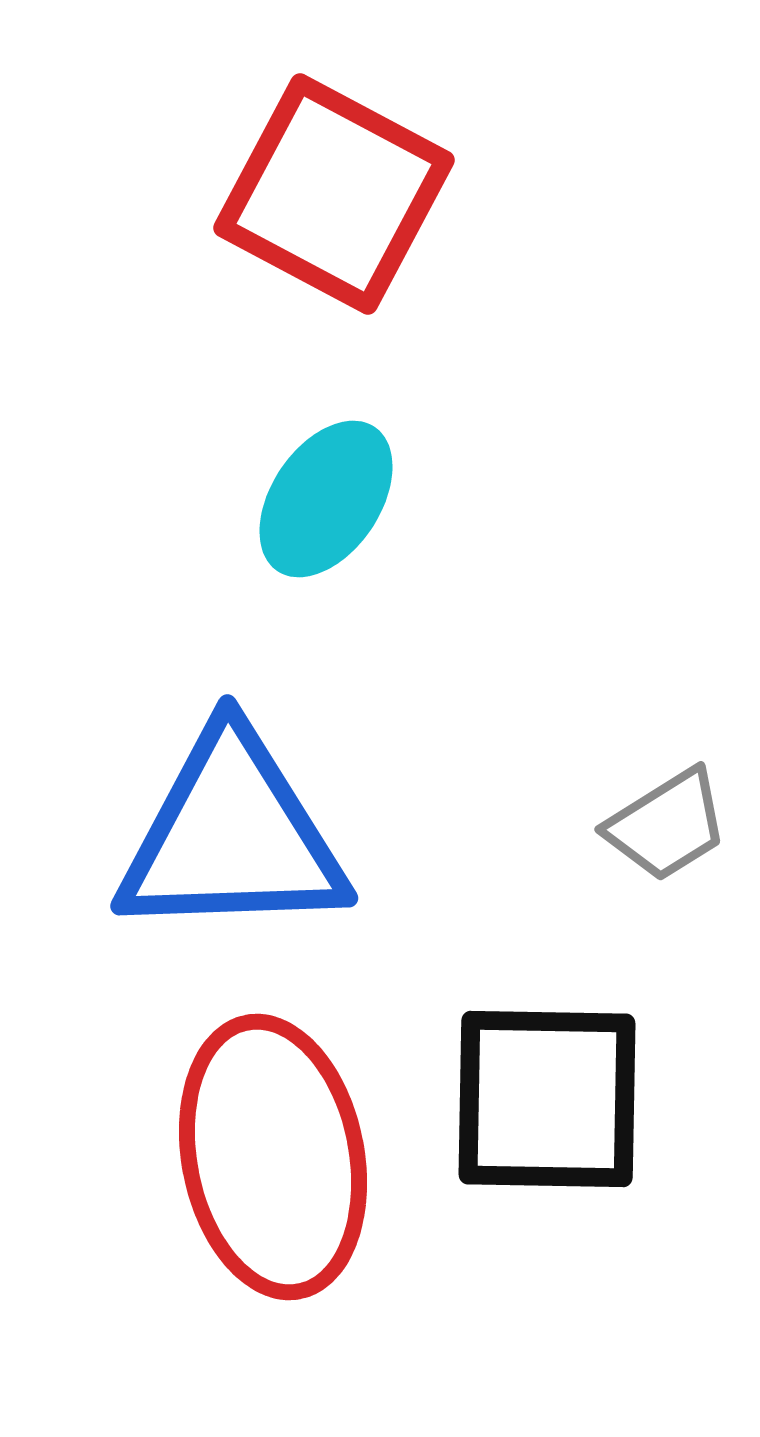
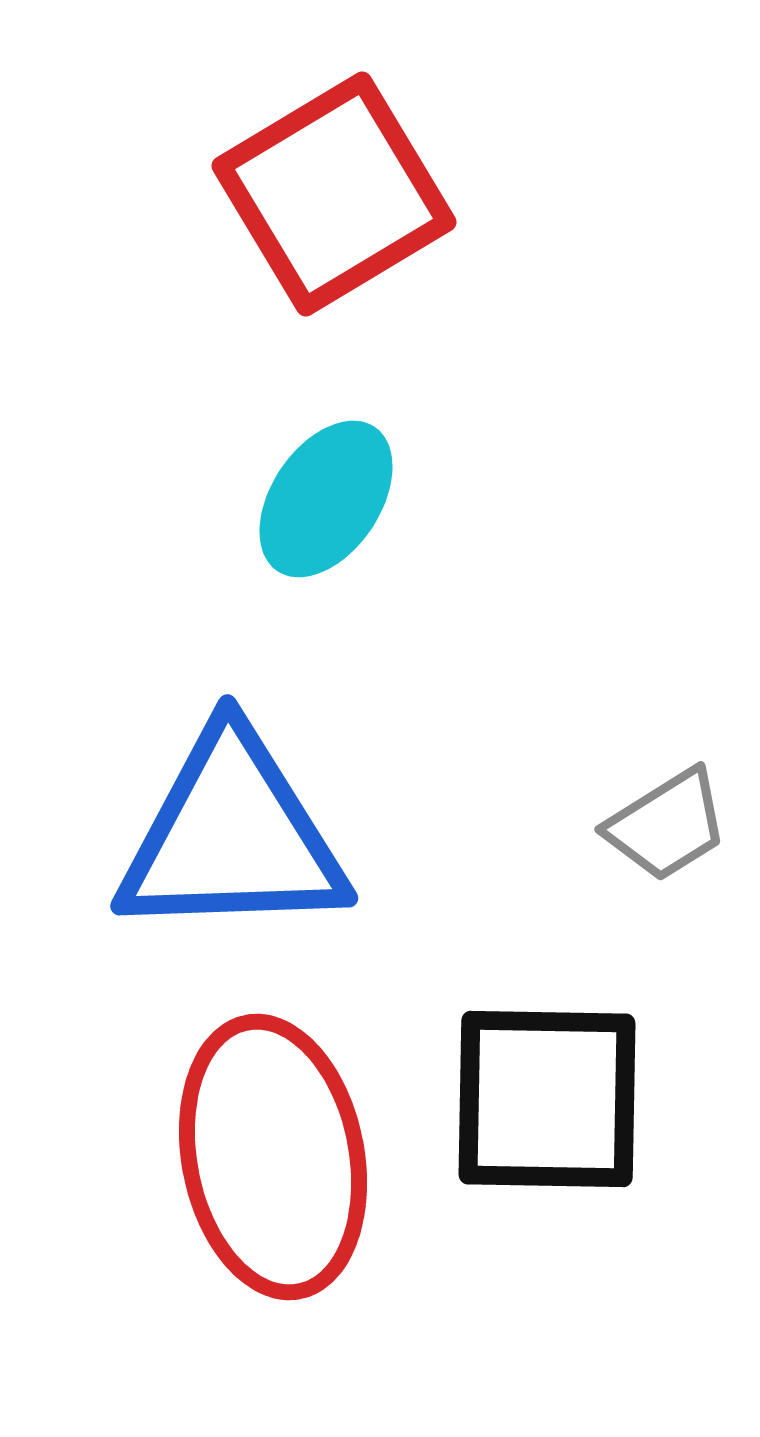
red square: rotated 31 degrees clockwise
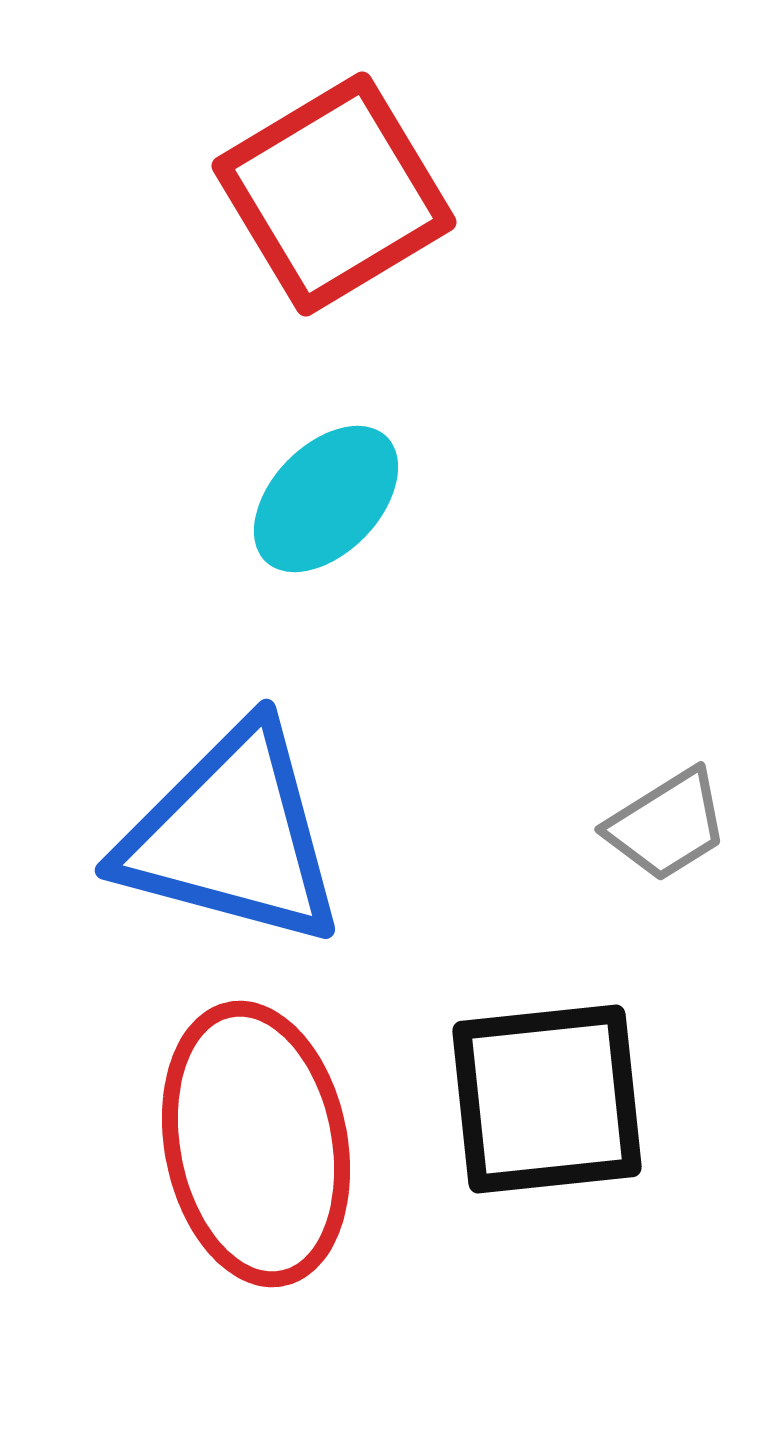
cyan ellipse: rotated 10 degrees clockwise
blue triangle: rotated 17 degrees clockwise
black square: rotated 7 degrees counterclockwise
red ellipse: moved 17 px left, 13 px up
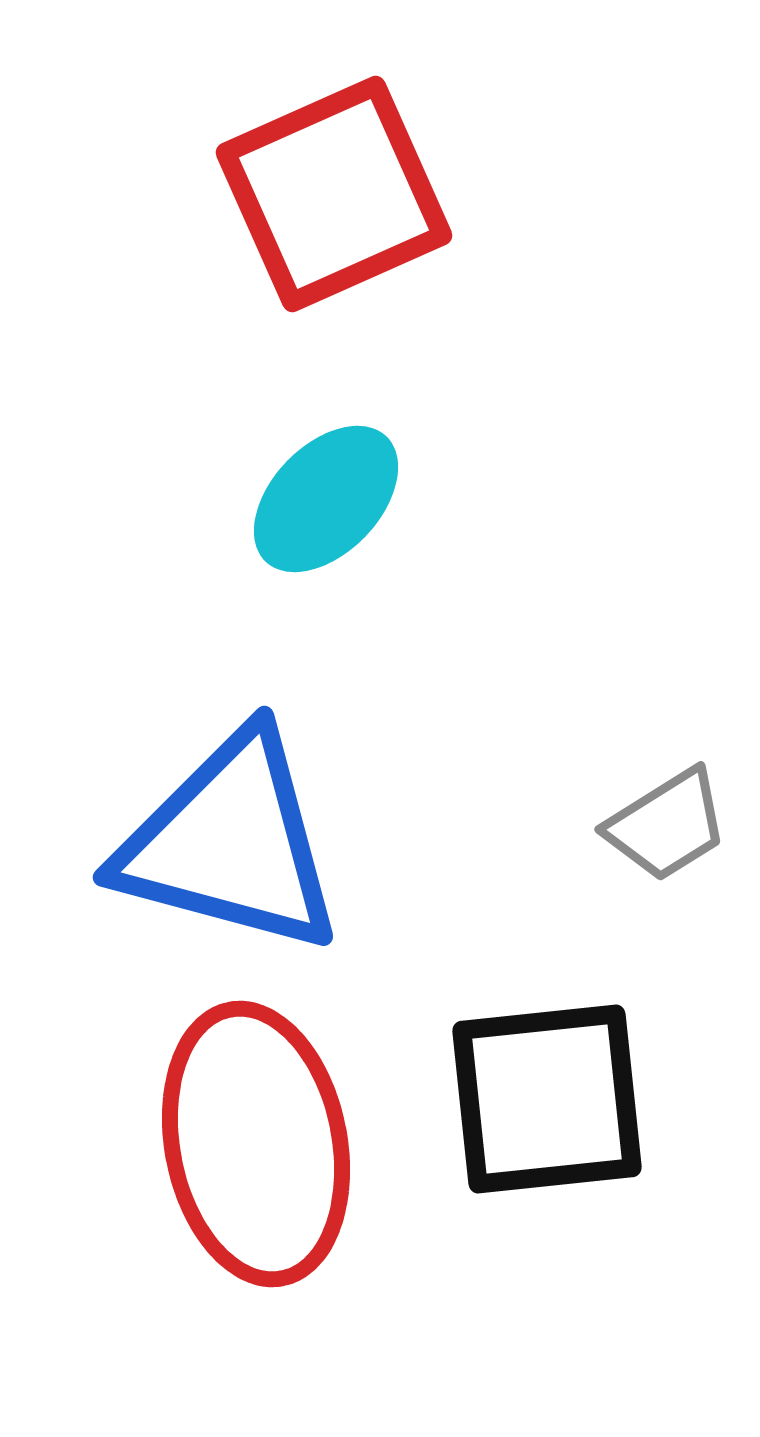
red square: rotated 7 degrees clockwise
blue triangle: moved 2 px left, 7 px down
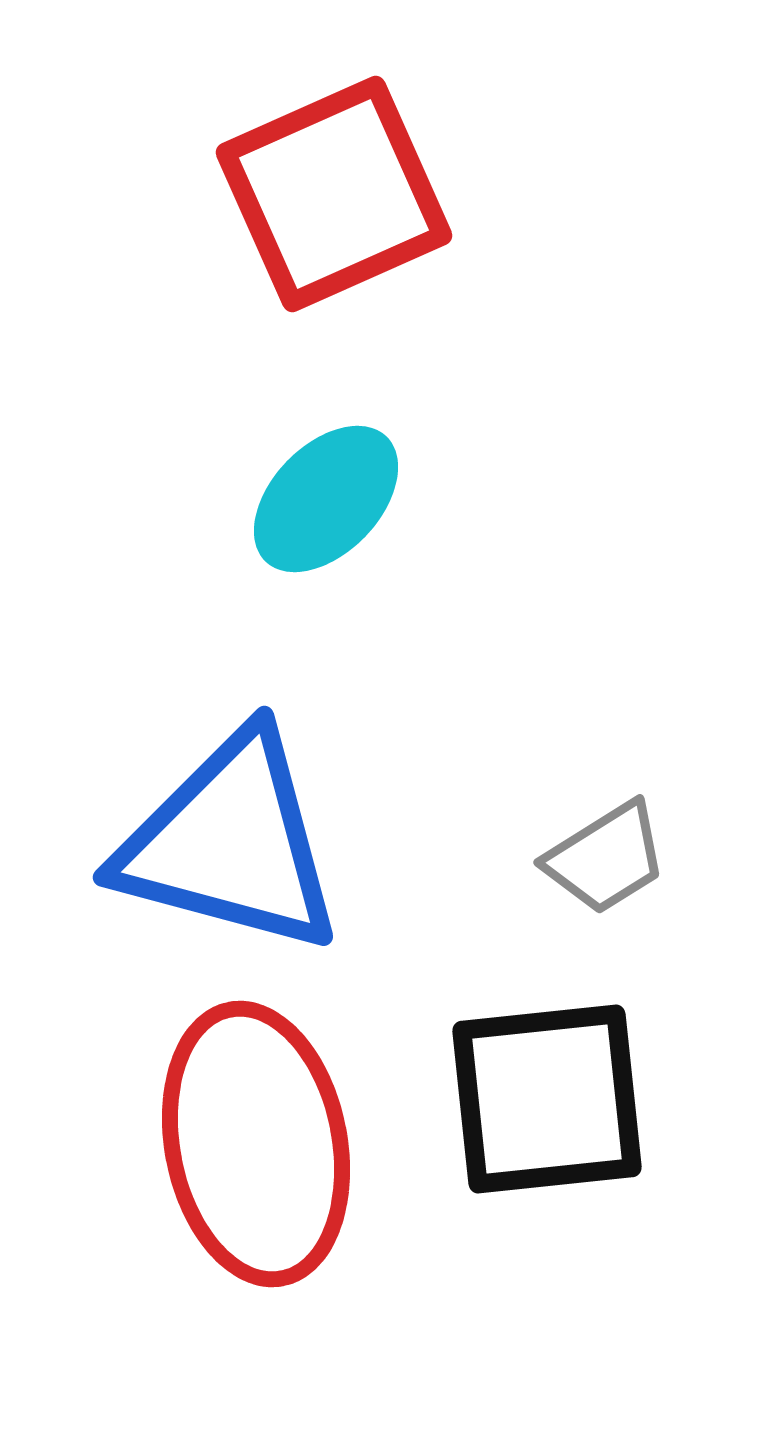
gray trapezoid: moved 61 px left, 33 px down
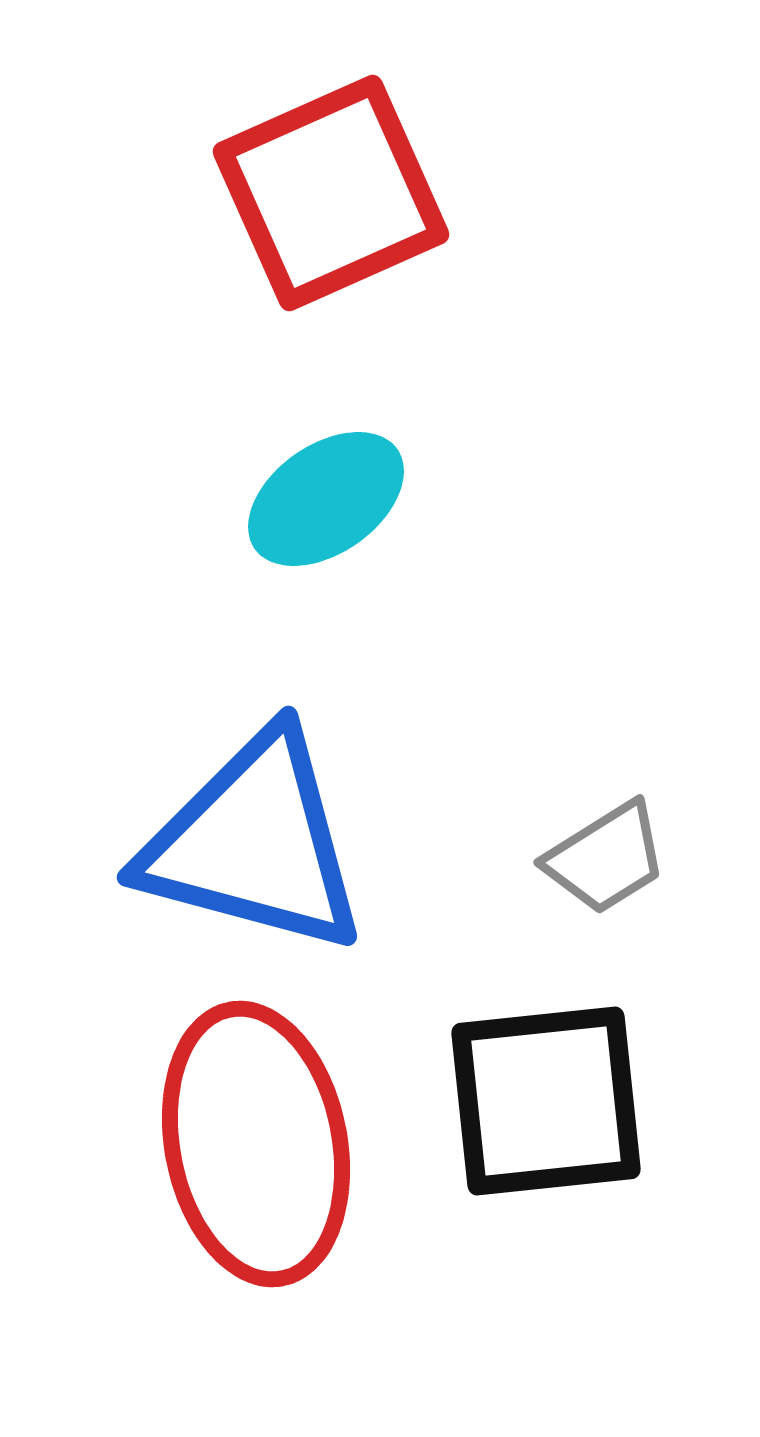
red square: moved 3 px left, 1 px up
cyan ellipse: rotated 11 degrees clockwise
blue triangle: moved 24 px right
black square: moved 1 px left, 2 px down
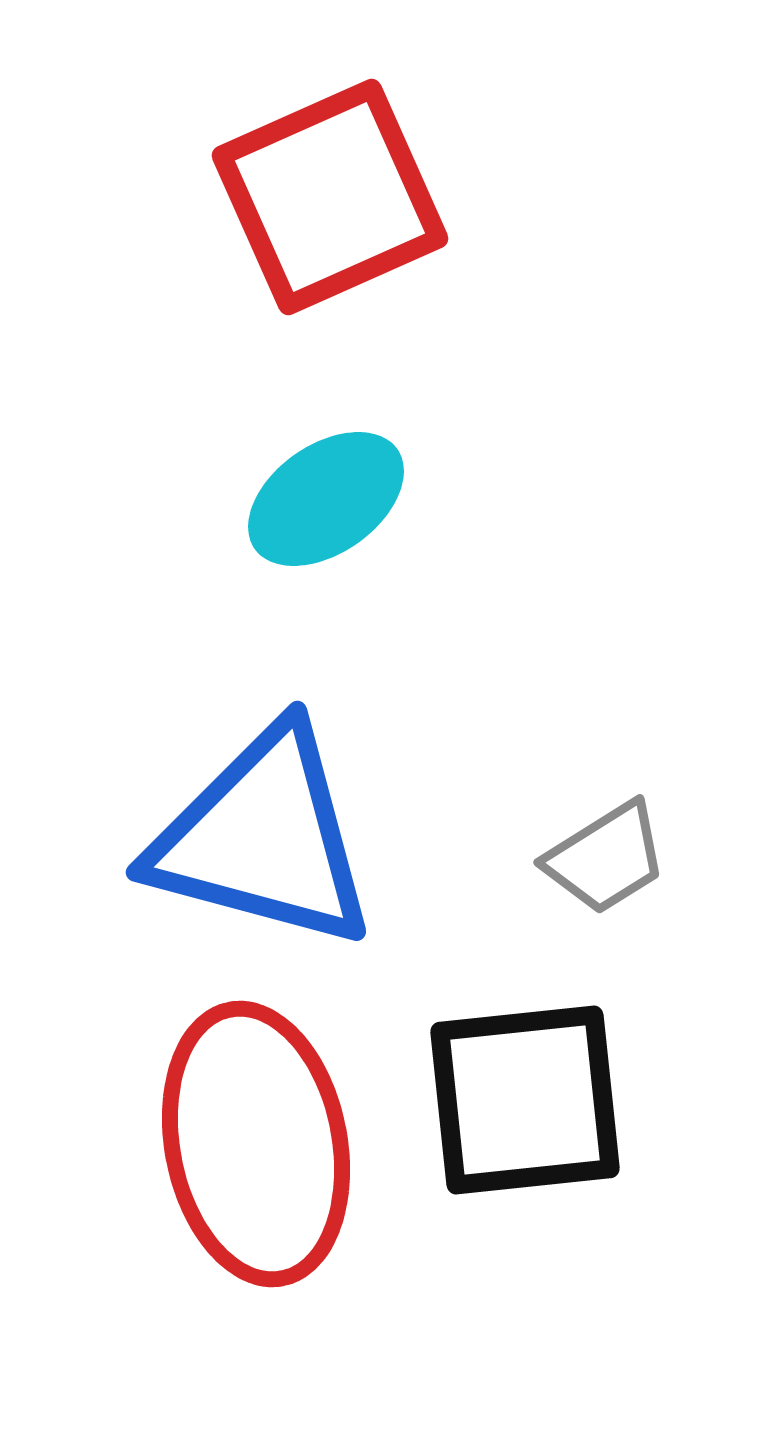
red square: moved 1 px left, 4 px down
blue triangle: moved 9 px right, 5 px up
black square: moved 21 px left, 1 px up
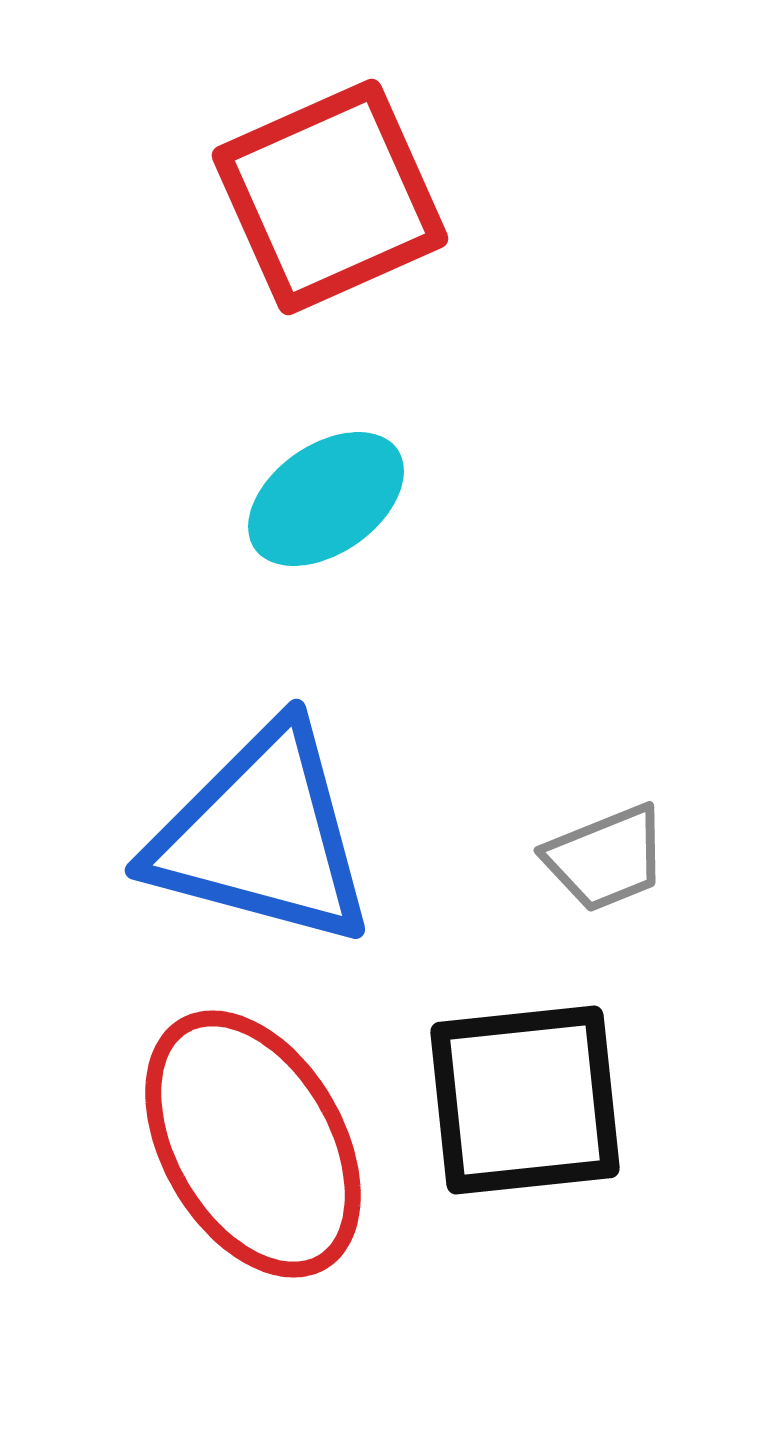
blue triangle: moved 1 px left, 2 px up
gray trapezoid: rotated 10 degrees clockwise
red ellipse: moved 3 px left; rotated 19 degrees counterclockwise
